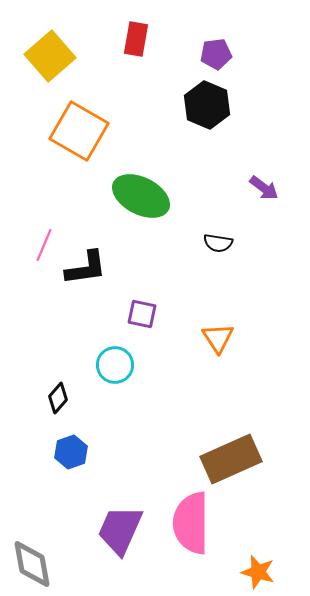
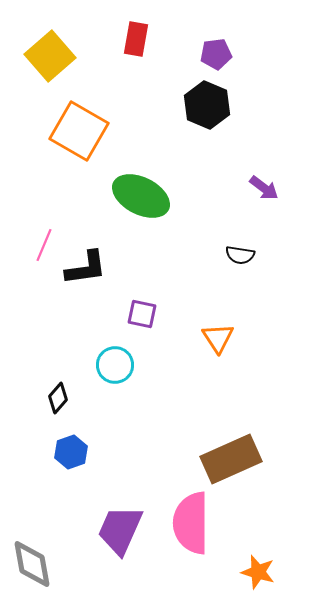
black semicircle: moved 22 px right, 12 px down
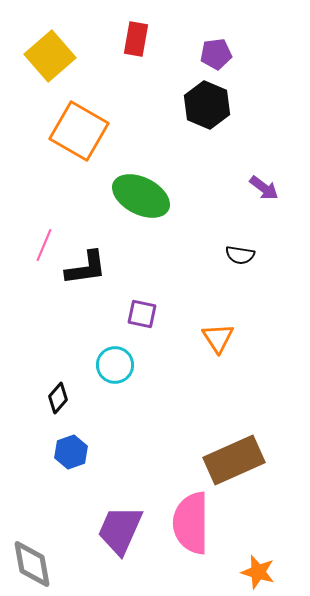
brown rectangle: moved 3 px right, 1 px down
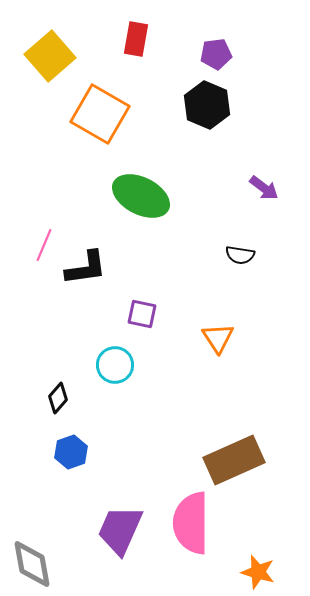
orange square: moved 21 px right, 17 px up
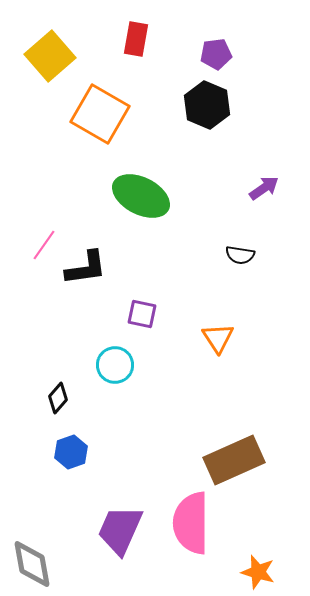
purple arrow: rotated 72 degrees counterclockwise
pink line: rotated 12 degrees clockwise
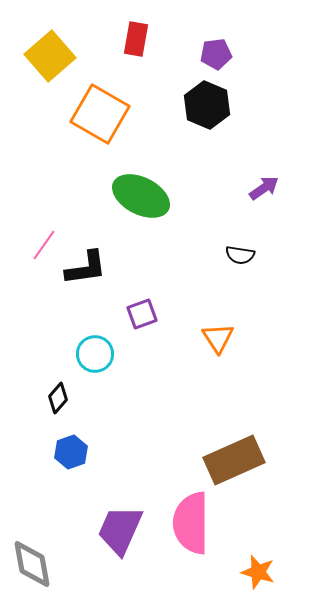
purple square: rotated 32 degrees counterclockwise
cyan circle: moved 20 px left, 11 px up
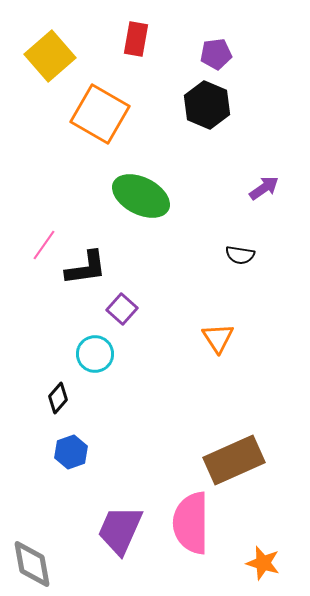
purple square: moved 20 px left, 5 px up; rotated 28 degrees counterclockwise
orange star: moved 5 px right, 9 px up
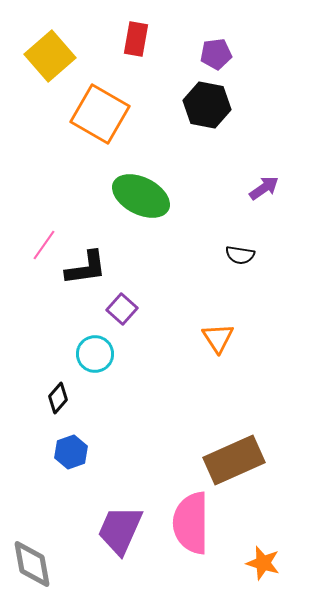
black hexagon: rotated 12 degrees counterclockwise
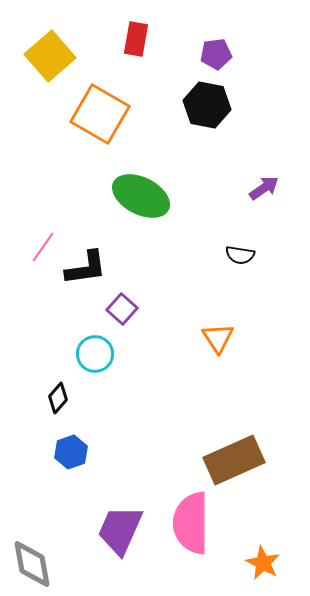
pink line: moved 1 px left, 2 px down
orange star: rotated 12 degrees clockwise
